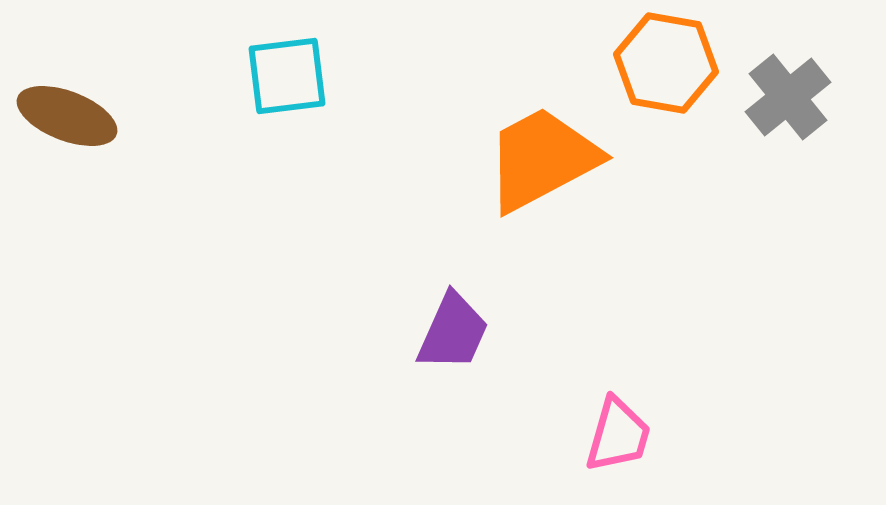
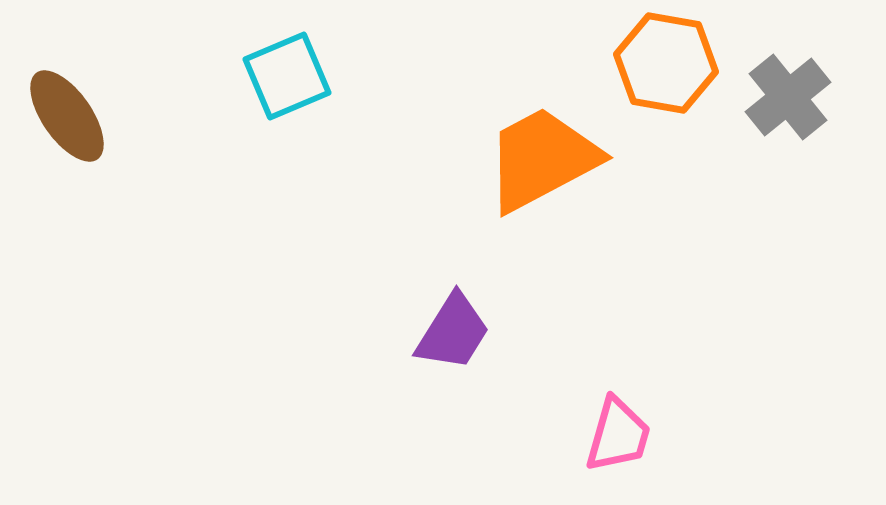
cyan square: rotated 16 degrees counterclockwise
brown ellipse: rotated 34 degrees clockwise
purple trapezoid: rotated 8 degrees clockwise
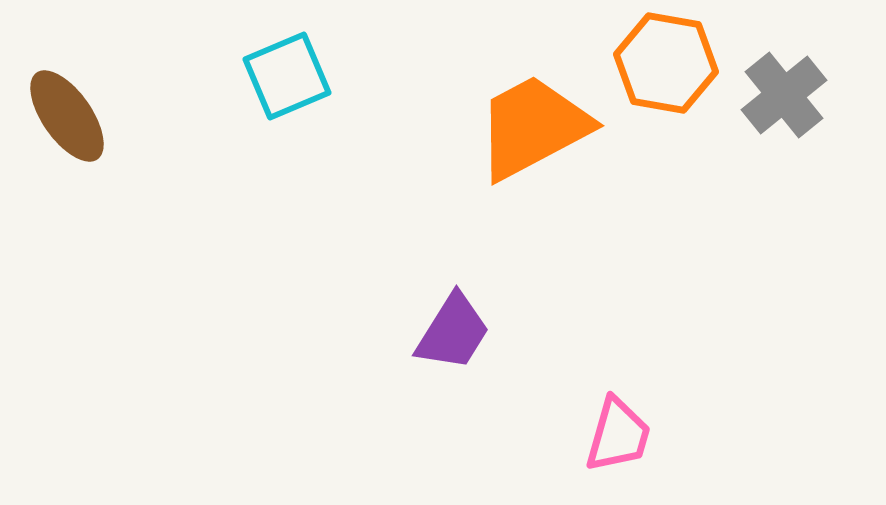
gray cross: moved 4 px left, 2 px up
orange trapezoid: moved 9 px left, 32 px up
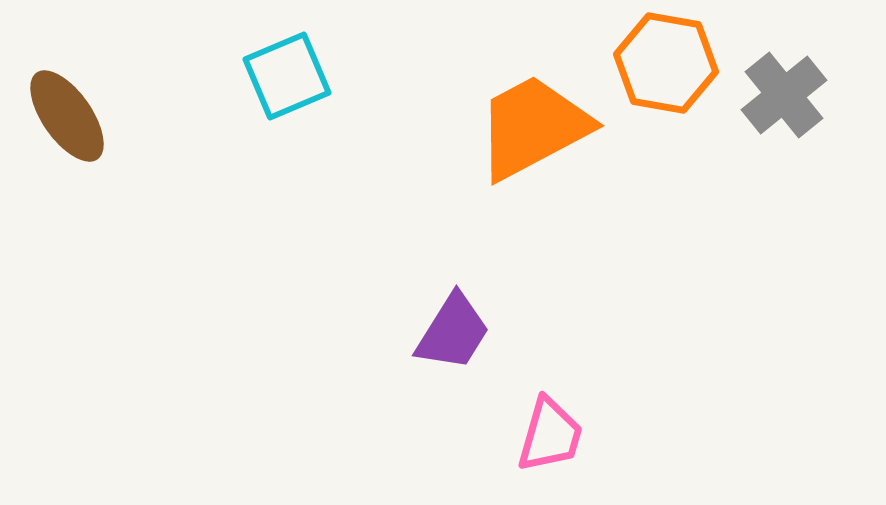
pink trapezoid: moved 68 px left
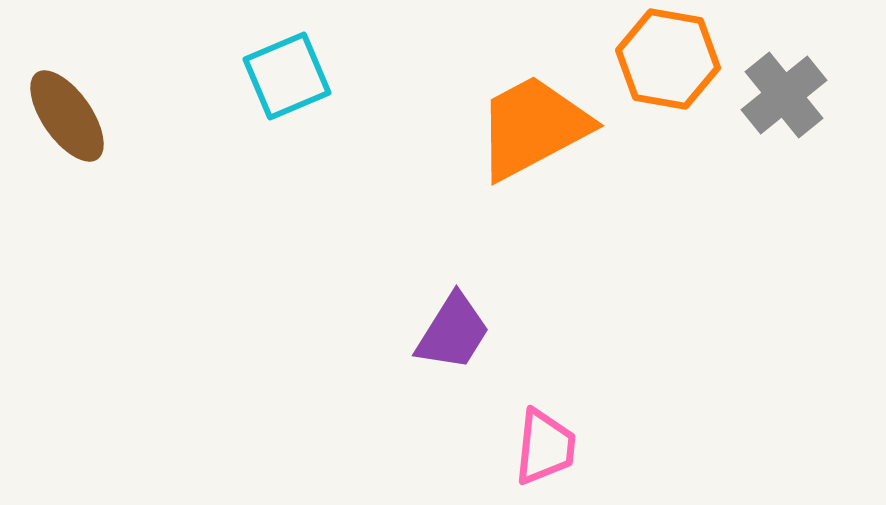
orange hexagon: moved 2 px right, 4 px up
pink trapezoid: moved 5 px left, 12 px down; rotated 10 degrees counterclockwise
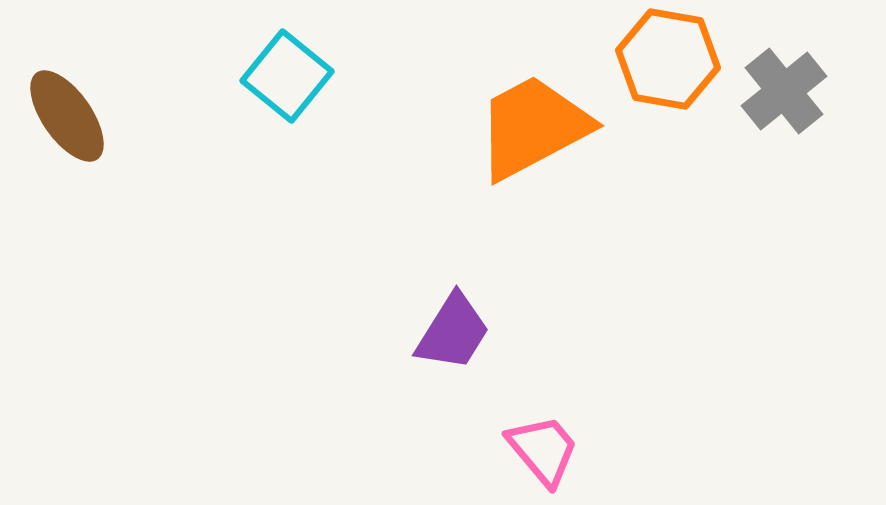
cyan square: rotated 28 degrees counterclockwise
gray cross: moved 4 px up
pink trapezoid: moved 2 px left, 3 px down; rotated 46 degrees counterclockwise
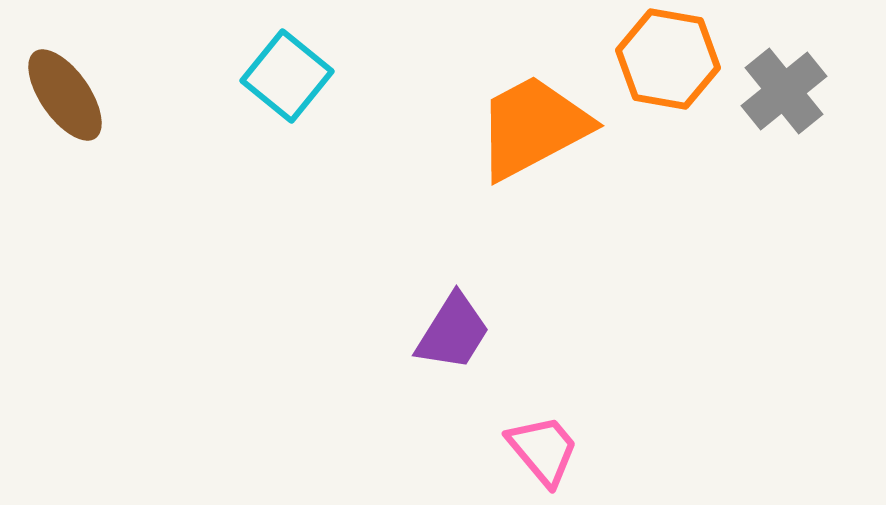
brown ellipse: moved 2 px left, 21 px up
